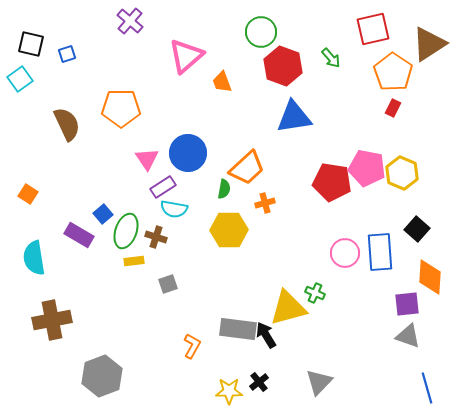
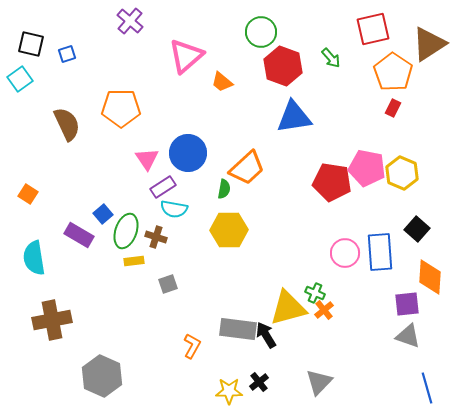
orange trapezoid at (222, 82): rotated 30 degrees counterclockwise
orange cross at (265, 203): moved 59 px right, 107 px down; rotated 24 degrees counterclockwise
gray hexagon at (102, 376): rotated 15 degrees counterclockwise
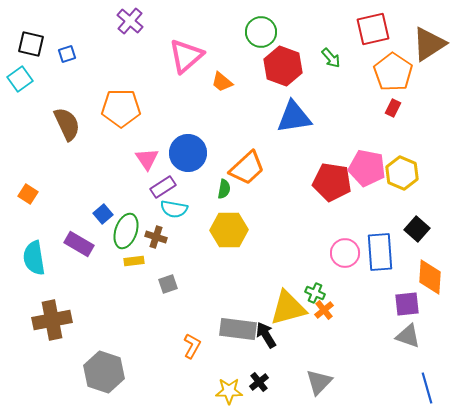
purple rectangle at (79, 235): moved 9 px down
gray hexagon at (102, 376): moved 2 px right, 4 px up; rotated 6 degrees counterclockwise
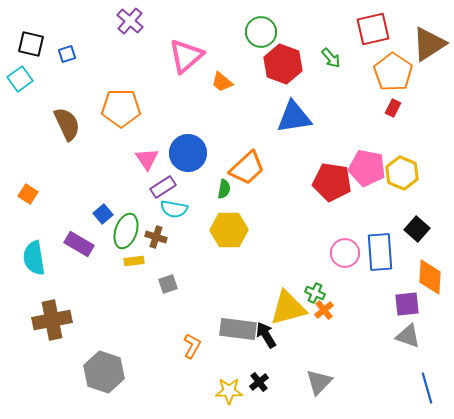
red hexagon at (283, 66): moved 2 px up
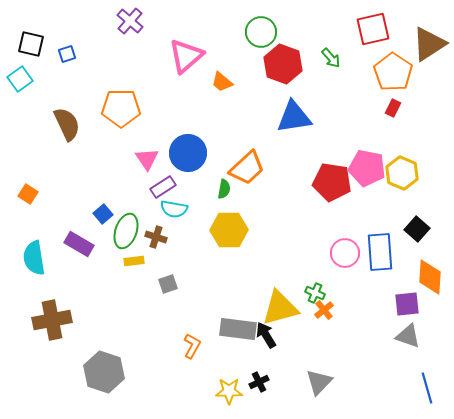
yellow triangle at (288, 308): moved 8 px left
black cross at (259, 382): rotated 12 degrees clockwise
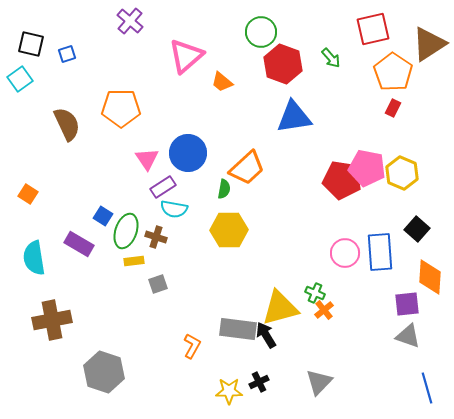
red pentagon at (332, 182): moved 10 px right, 2 px up
blue square at (103, 214): moved 2 px down; rotated 18 degrees counterclockwise
gray square at (168, 284): moved 10 px left
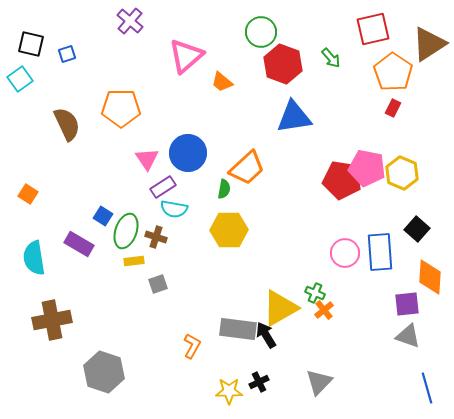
yellow triangle at (280, 308): rotated 15 degrees counterclockwise
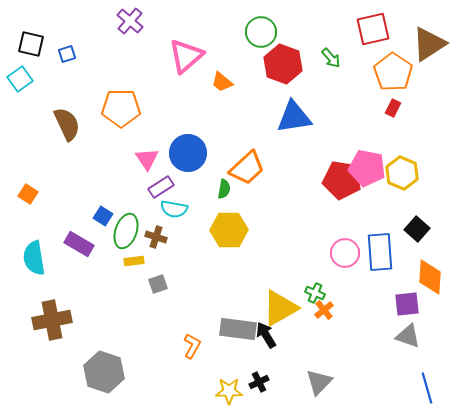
purple rectangle at (163, 187): moved 2 px left
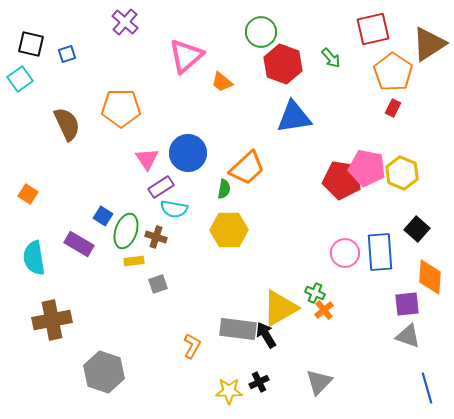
purple cross at (130, 21): moved 5 px left, 1 px down
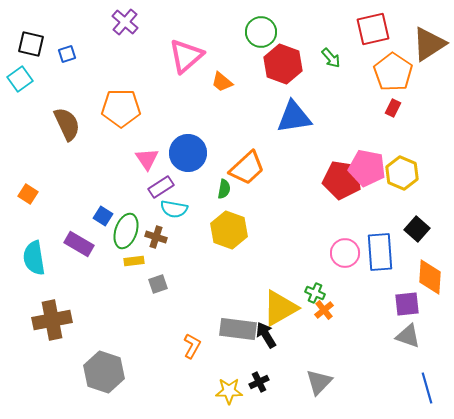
yellow hexagon at (229, 230): rotated 21 degrees clockwise
